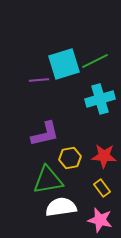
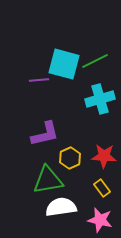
cyan square: rotated 32 degrees clockwise
yellow hexagon: rotated 15 degrees counterclockwise
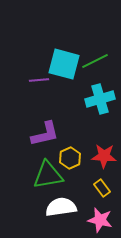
green triangle: moved 5 px up
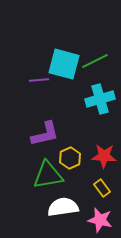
white semicircle: moved 2 px right
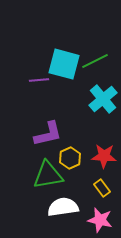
cyan cross: moved 3 px right; rotated 24 degrees counterclockwise
purple L-shape: moved 3 px right
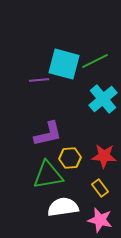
yellow hexagon: rotated 20 degrees clockwise
yellow rectangle: moved 2 px left
